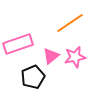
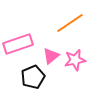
pink star: moved 3 px down
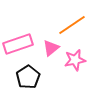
orange line: moved 2 px right, 2 px down
pink triangle: moved 8 px up
black pentagon: moved 5 px left; rotated 10 degrees counterclockwise
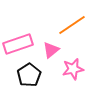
pink triangle: moved 2 px down
pink star: moved 2 px left, 9 px down
black pentagon: moved 1 px right, 2 px up
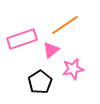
orange line: moved 7 px left
pink rectangle: moved 4 px right, 5 px up
black pentagon: moved 11 px right, 7 px down
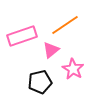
pink rectangle: moved 3 px up
pink star: rotated 30 degrees counterclockwise
black pentagon: rotated 20 degrees clockwise
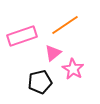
pink triangle: moved 2 px right, 3 px down
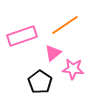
pink star: rotated 25 degrees counterclockwise
black pentagon: rotated 25 degrees counterclockwise
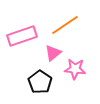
pink star: moved 2 px right
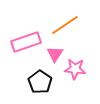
pink rectangle: moved 4 px right, 6 px down
pink triangle: moved 2 px right, 1 px down; rotated 18 degrees counterclockwise
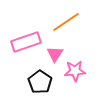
orange line: moved 1 px right, 3 px up
pink star: moved 2 px down; rotated 10 degrees counterclockwise
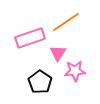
pink rectangle: moved 4 px right, 4 px up
pink triangle: moved 3 px right, 1 px up
